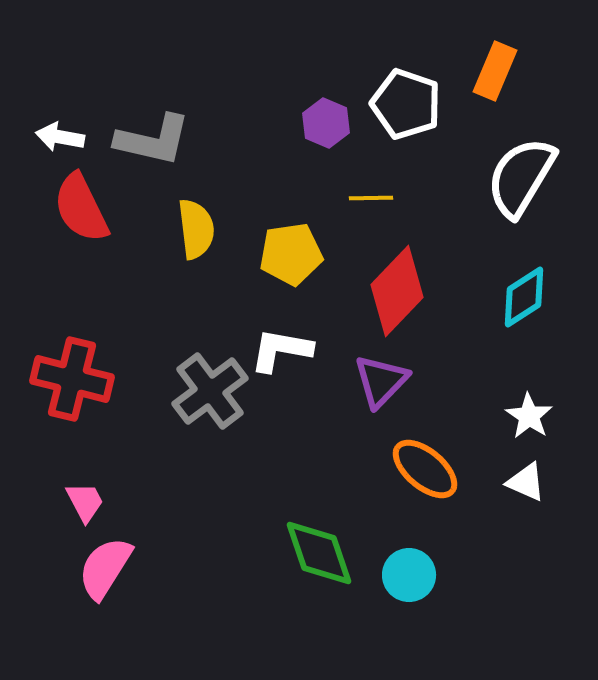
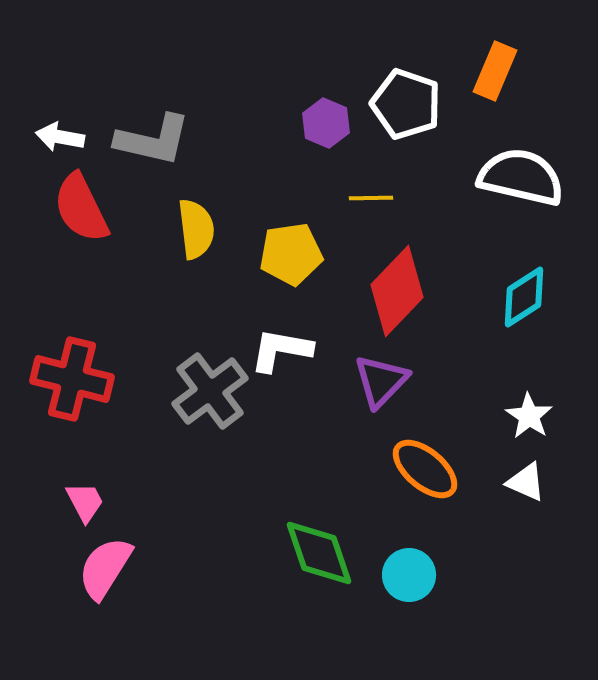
white semicircle: rotated 72 degrees clockwise
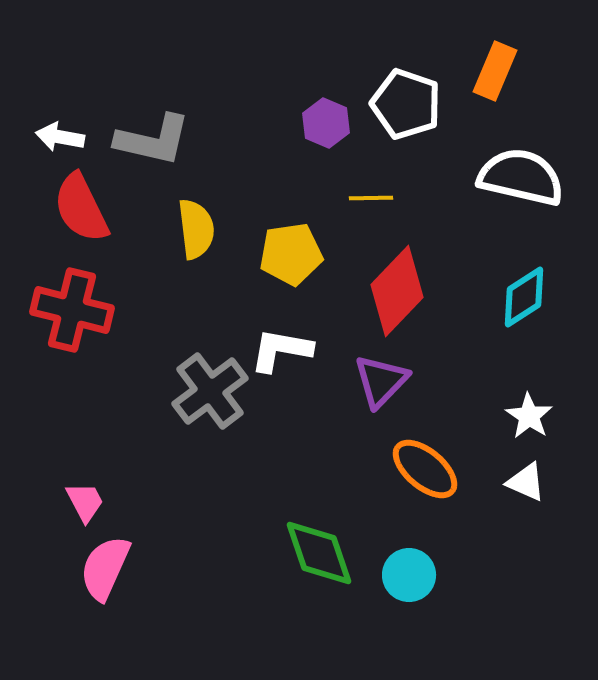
red cross: moved 69 px up
pink semicircle: rotated 8 degrees counterclockwise
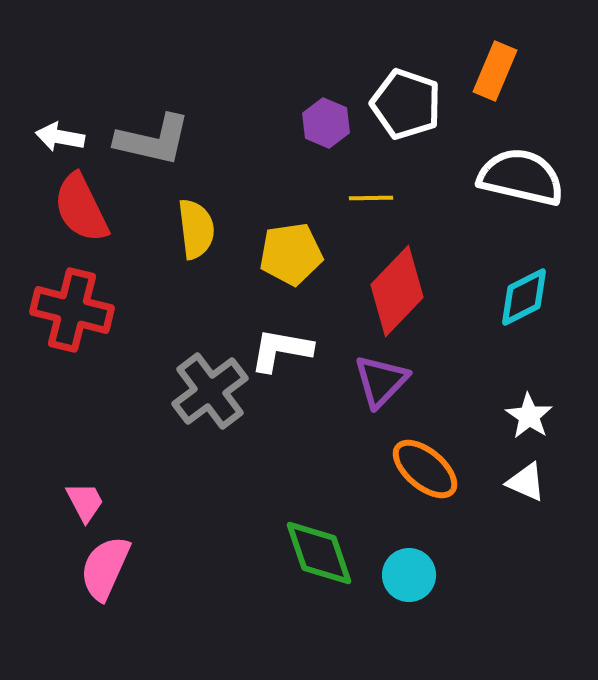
cyan diamond: rotated 6 degrees clockwise
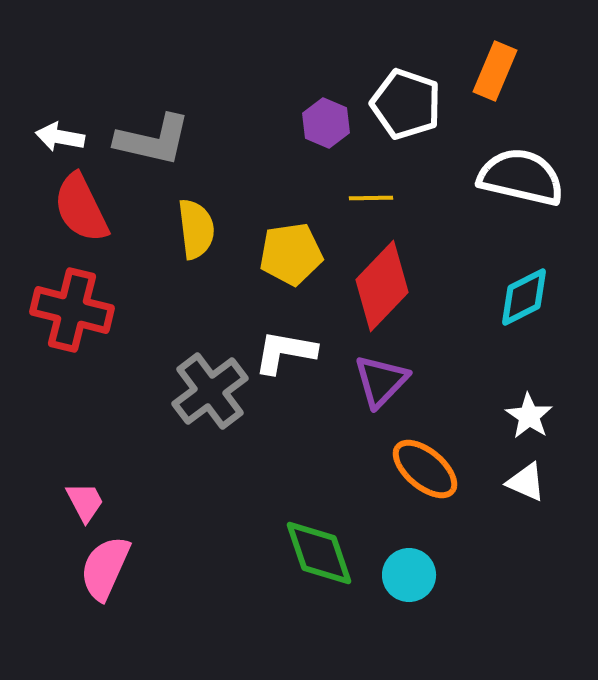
red diamond: moved 15 px left, 5 px up
white L-shape: moved 4 px right, 2 px down
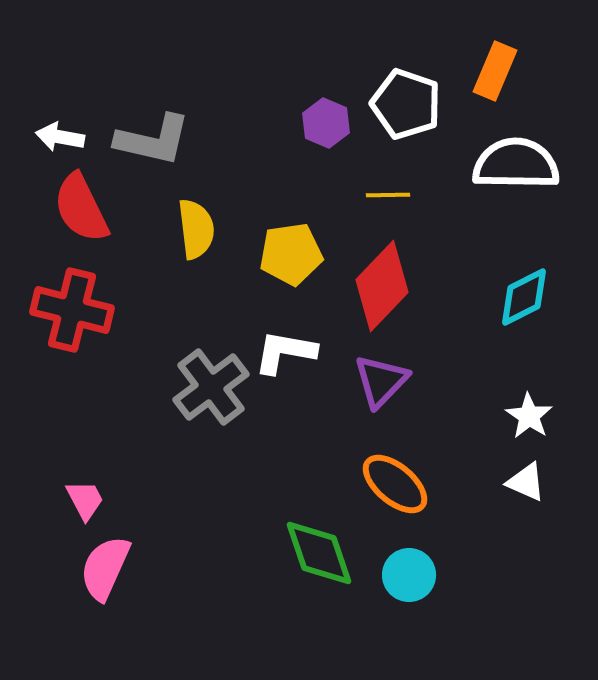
white semicircle: moved 5 px left, 13 px up; rotated 12 degrees counterclockwise
yellow line: moved 17 px right, 3 px up
gray cross: moved 1 px right, 4 px up
orange ellipse: moved 30 px left, 15 px down
pink trapezoid: moved 2 px up
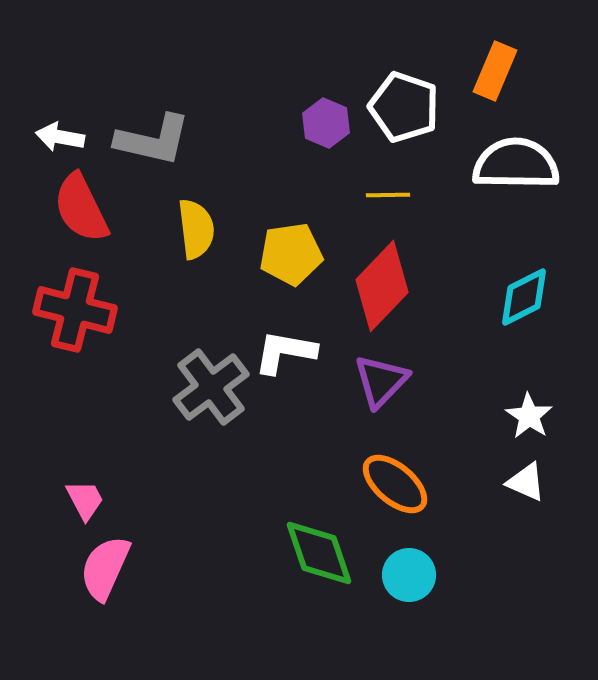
white pentagon: moved 2 px left, 3 px down
red cross: moved 3 px right
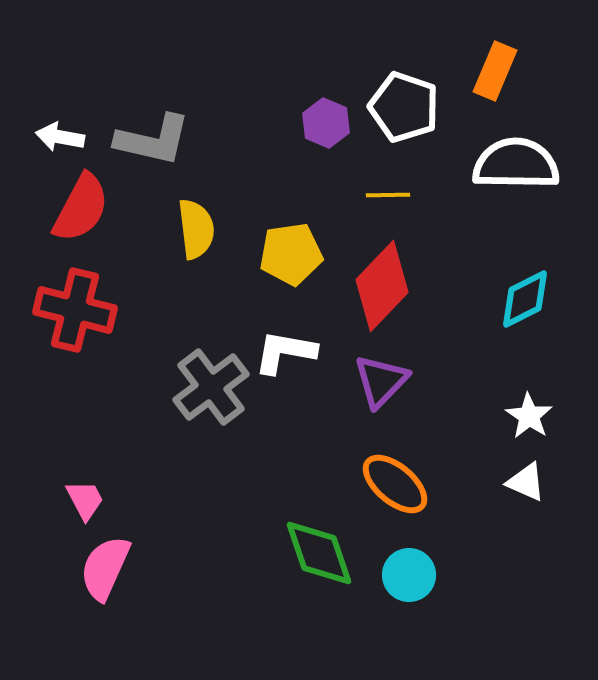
red semicircle: rotated 126 degrees counterclockwise
cyan diamond: moved 1 px right, 2 px down
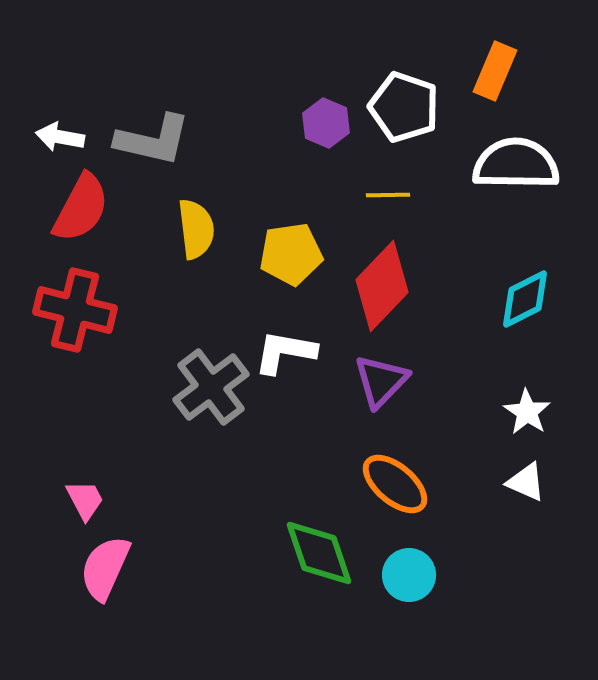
white star: moved 2 px left, 4 px up
